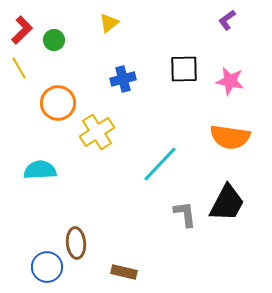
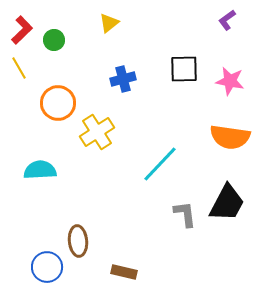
brown ellipse: moved 2 px right, 2 px up
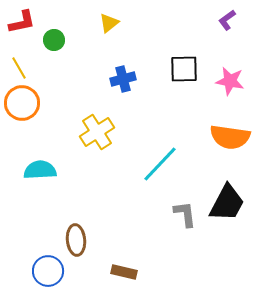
red L-shape: moved 8 px up; rotated 32 degrees clockwise
orange circle: moved 36 px left
brown ellipse: moved 2 px left, 1 px up
blue circle: moved 1 px right, 4 px down
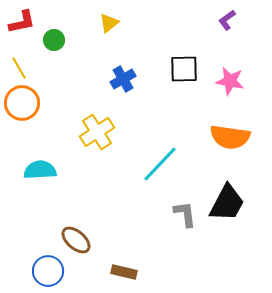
blue cross: rotated 15 degrees counterclockwise
brown ellipse: rotated 44 degrees counterclockwise
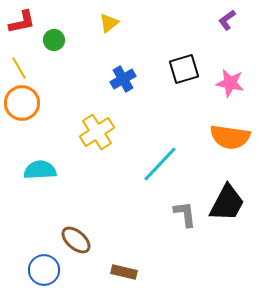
black square: rotated 16 degrees counterclockwise
pink star: moved 2 px down
blue circle: moved 4 px left, 1 px up
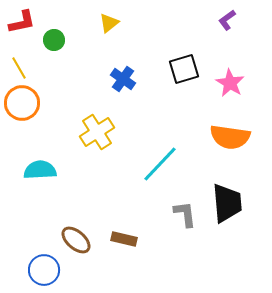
blue cross: rotated 25 degrees counterclockwise
pink star: rotated 20 degrees clockwise
black trapezoid: rotated 33 degrees counterclockwise
brown rectangle: moved 33 px up
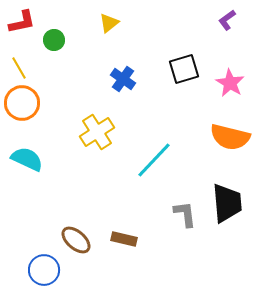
orange semicircle: rotated 6 degrees clockwise
cyan line: moved 6 px left, 4 px up
cyan semicircle: moved 13 px left, 11 px up; rotated 28 degrees clockwise
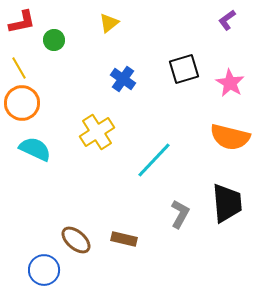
cyan semicircle: moved 8 px right, 10 px up
gray L-shape: moved 5 px left; rotated 36 degrees clockwise
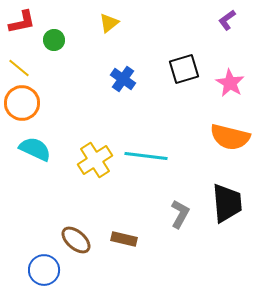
yellow line: rotated 20 degrees counterclockwise
yellow cross: moved 2 px left, 28 px down
cyan line: moved 8 px left, 4 px up; rotated 54 degrees clockwise
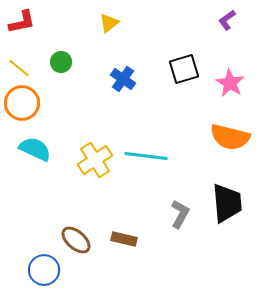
green circle: moved 7 px right, 22 px down
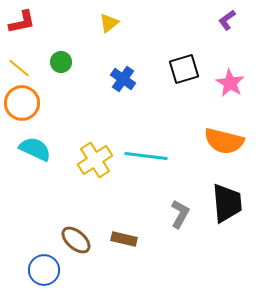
orange semicircle: moved 6 px left, 4 px down
